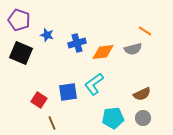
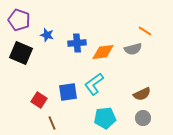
blue cross: rotated 12 degrees clockwise
cyan pentagon: moved 8 px left
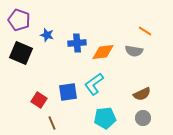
gray semicircle: moved 1 px right, 2 px down; rotated 24 degrees clockwise
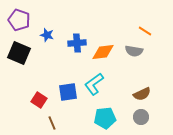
black square: moved 2 px left
gray circle: moved 2 px left, 1 px up
